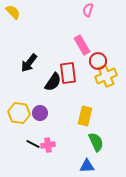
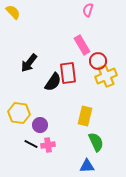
purple circle: moved 12 px down
black line: moved 2 px left
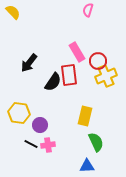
pink rectangle: moved 5 px left, 7 px down
red rectangle: moved 1 px right, 2 px down
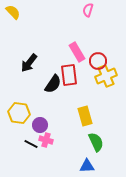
black semicircle: moved 2 px down
yellow rectangle: rotated 30 degrees counterclockwise
pink cross: moved 2 px left, 5 px up; rotated 24 degrees clockwise
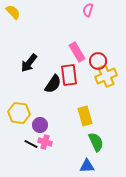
pink cross: moved 1 px left, 2 px down
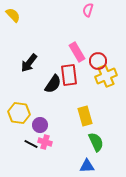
yellow semicircle: moved 3 px down
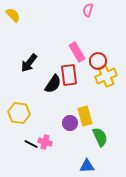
purple circle: moved 30 px right, 2 px up
green semicircle: moved 4 px right, 5 px up
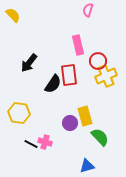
pink rectangle: moved 1 px right, 7 px up; rotated 18 degrees clockwise
green semicircle: rotated 18 degrees counterclockwise
blue triangle: rotated 14 degrees counterclockwise
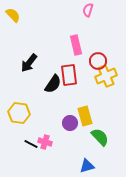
pink rectangle: moved 2 px left
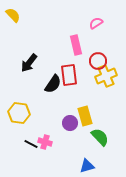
pink semicircle: moved 8 px right, 13 px down; rotated 40 degrees clockwise
